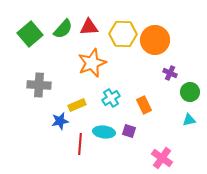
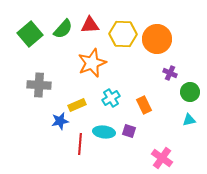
red triangle: moved 1 px right, 2 px up
orange circle: moved 2 px right, 1 px up
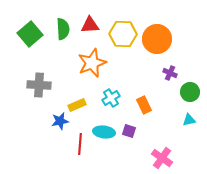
green semicircle: rotated 45 degrees counterclockwise
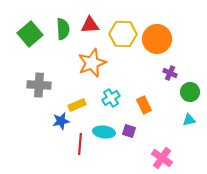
blue star: moved 1 px right
